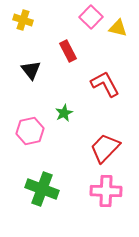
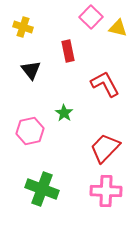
yellow cross: moved 7 px down
red rectangle: rotated 15 degrees clockwise
green star: rotated 12 degrees counterclockwise
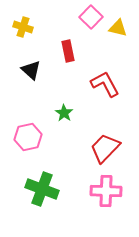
black triangle: rotated 10 degrees counterclockwise
pink hexagon: moved 2 px left, 6 px down
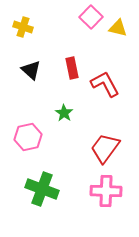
red rectangle: moved 4 px right, 17 px down
red trapezoid: rotated 8 degrees counterclockwise
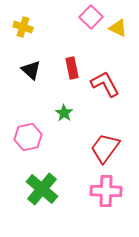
yellow triangle: rotated 12 degrees clockwise
green cross: rotated 20 degrees clockwise
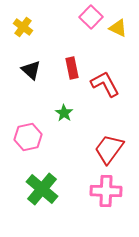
yellow cross: rotated 18 degrees clockwise
red trapezoid: moved 4 px right, 1 px down
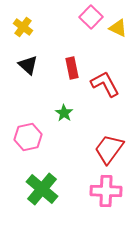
black triangle: moved 3 px left, 5 px up
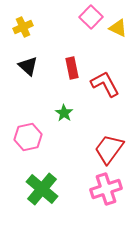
yellow cross: rotated 30 degrees clockwise
black triangle: moved 1 px down
pink cross: moved 2 px up; rotated 20 degrees counterclockwise
